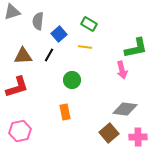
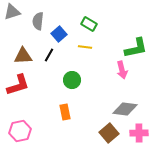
red L-shape: moved 1 px right, 2 px up
pink cross: moved 1 px right, 4 px up
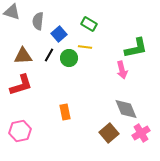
gray triangle: rotated 36 degrees clockwise
green circle: moved 3 px left, 22 px up
red L-shape: moved 3 px right
gray diamond: moved 1 px right; rotated 60 degrees clockwise
pink cross: moved 2 px right; rotated 30 degrees counterclockwise
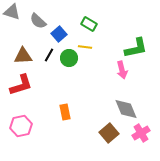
gray semicircle: rotated 54 degrees counterclockwise
pink hexagon: moved 1 px right, 5 px up
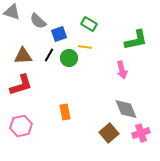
blue square: rotated 21 degrees clockwise
green L-shape: moved 8 px up
pink cross: rotated 12 degrees clockwise
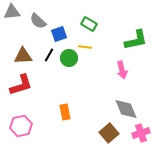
gray triangle: rotated 24 degrees counterclockwise
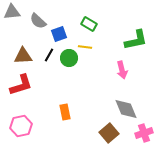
pink cross: moved 3 px right
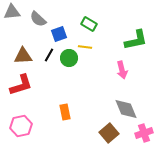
gray semicircle: moved 2 px up
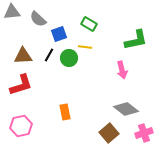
gray diamond: rotated 30 degrees counterclockwise
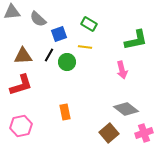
green circle: moved 2 px left, 4 px down
